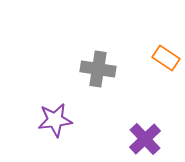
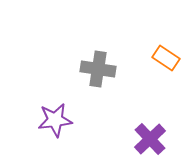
purple cross: moved 5 px right
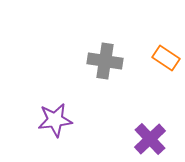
gray cross: moved 7 px right, 8 px up
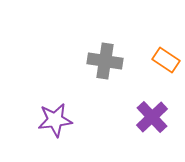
orange rectangle: moved 2 px down
purple cross: moved 2 px right, 22 px up
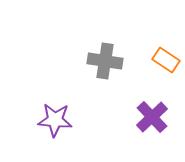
purple star: rotated 12 degrees clockwise
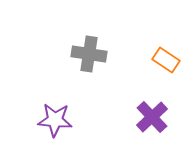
gray cross: moved 16 px left, 7 px up
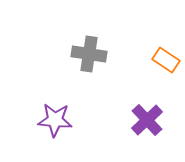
purple cross: moved 5 px left, 3 px down
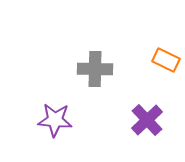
gray cross: moved 6 px right, 15 px down; rotated 8 degrees counterclockwise
orange rectangle: rotated 8 degrees counterclockwise
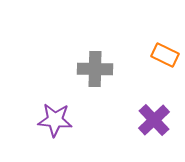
orange rectangle: moved 1 px left, 5 px up
purple cross: moved 7 px right
